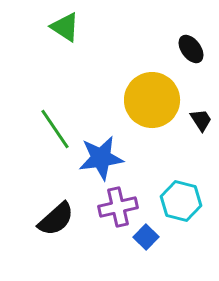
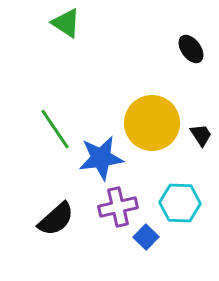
green triangle: moved 1 px right, 4 px up
yellow circle: moved 23 px down
black trapezoid: moved 15 px down
cyan hexagon: moved 1 px left, 2 px down; rotated 12 degrees counterclockwise
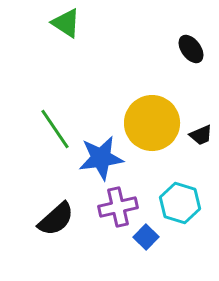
black trapezoid: rotated 100 degrees clockwise
cyan hexagon: rotated 15 degrees clockwise
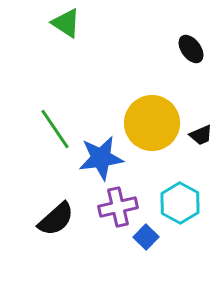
cyan hexagon: rotated 12 degrees clockwise
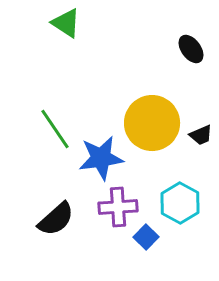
purple cross: rotated 9 degrees clockwise
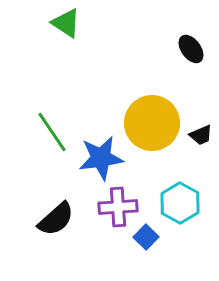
green line: moved 3 px left, 3 px down
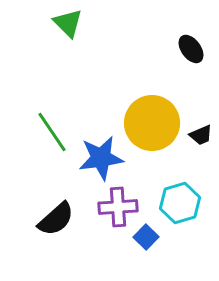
green triangle: moved 2 px right; rotated 12 degrees clockwise
cyan hexagon: rotated 15 degrees clockwise
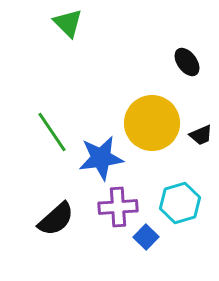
black ellipse: moved 4 px left, 13 px down
